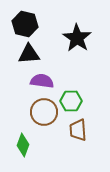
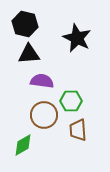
black star: rotated 8 degrees counterclockwise
brown circle: moved 3 px down
green diamond: rotated 40 degrees clockwise
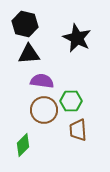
brown circle: moved 5 px up
green diamond: rotated 15 degrees counterclockwise
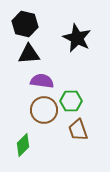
brown trapezoid: rotated 15 degrees counterclockwise
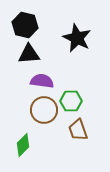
black hexagon: moved 1 px down
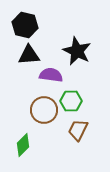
black star: moved 13 px down
black triangle: moved 1 px down
purple semicircle: moved 9 px right, 6 px up
brown trapezoid: rotated 45 degrees clockwise
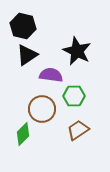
black hexagon: moved 2 px left, 1 px down
black triangle: moved 2 px left; rotated 30 degrees counterclockwise
green hexagon: moved 3 px right, 5 px up
brown circle: moved 2 px left, 1 px up
brown trapezoid: rotated 30 degrees clockwise
green diamond: moved 11 px up
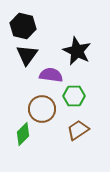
black triangle: rotated 20 degrees counterclockwise
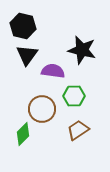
black star: moved 5 px right, 1 px up; rotated 12 degrees counterclockwise
purple semicircle: moved 2 px right, 4 px up
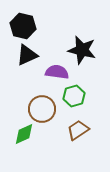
black triangle: rotated 30 degrees clockwise
purple semicircle: moved 4 px right, 1 px down
green hexagon: rotated 15 degrees counterclockwise
green diamond: moved 1 px right; rotated 20 degrees clockwise
